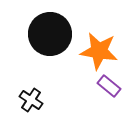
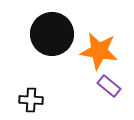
black circle: moved 2 px right
black cross: rotated 30 degrees counterclockwise
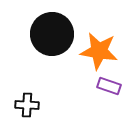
purple rectangle: rotated 20 degrees counterclockwise
black cross: moved 4 px left, 5 px down
